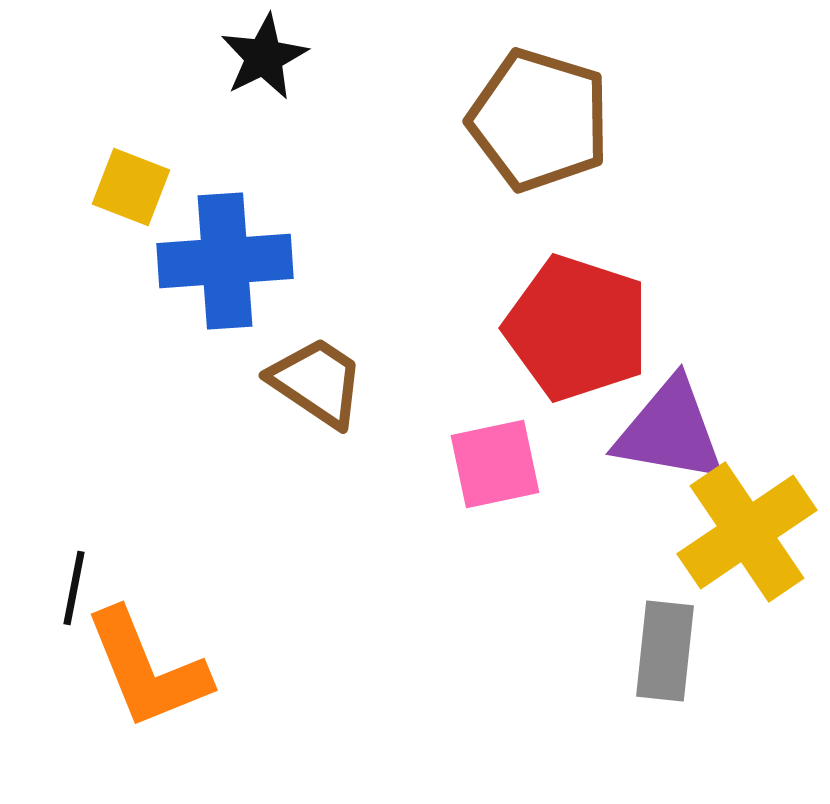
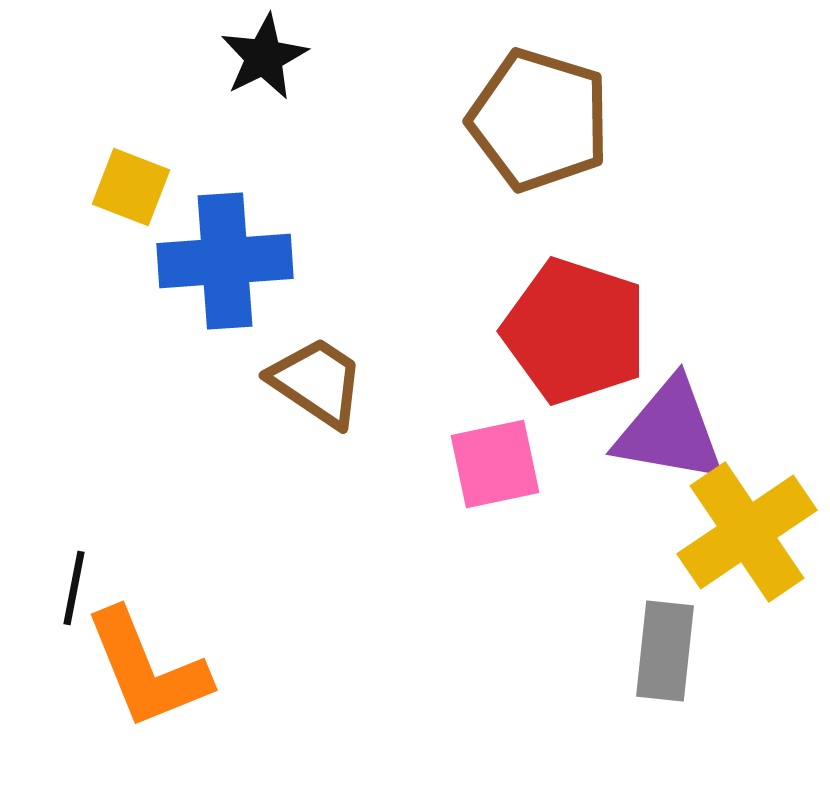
red pentagon: moved 2 px left, 3 px down
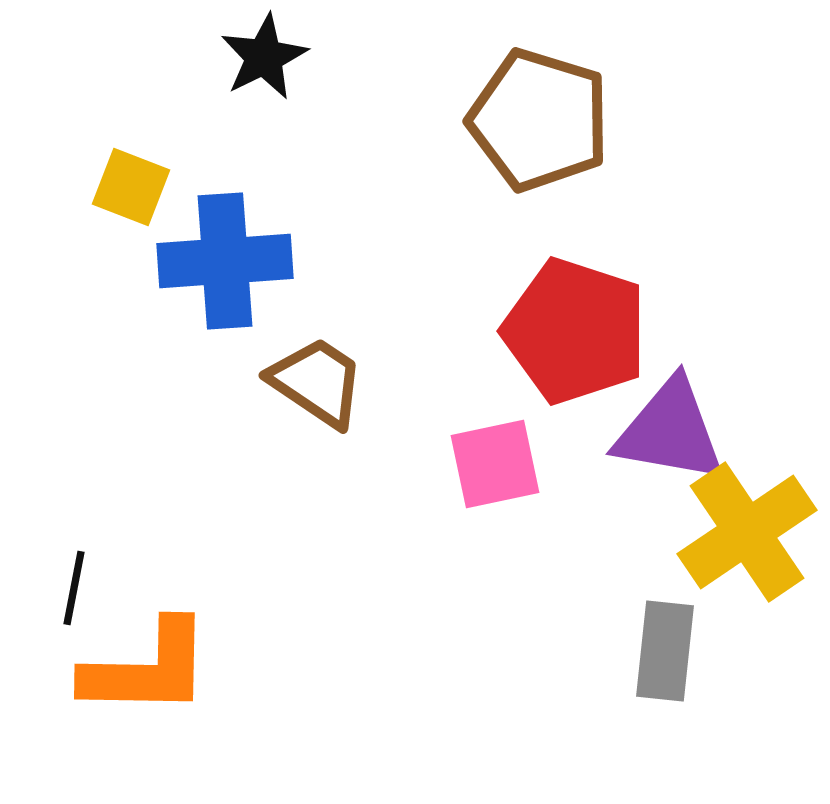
orange L-shape: rotated 67 degrees counterclockwise
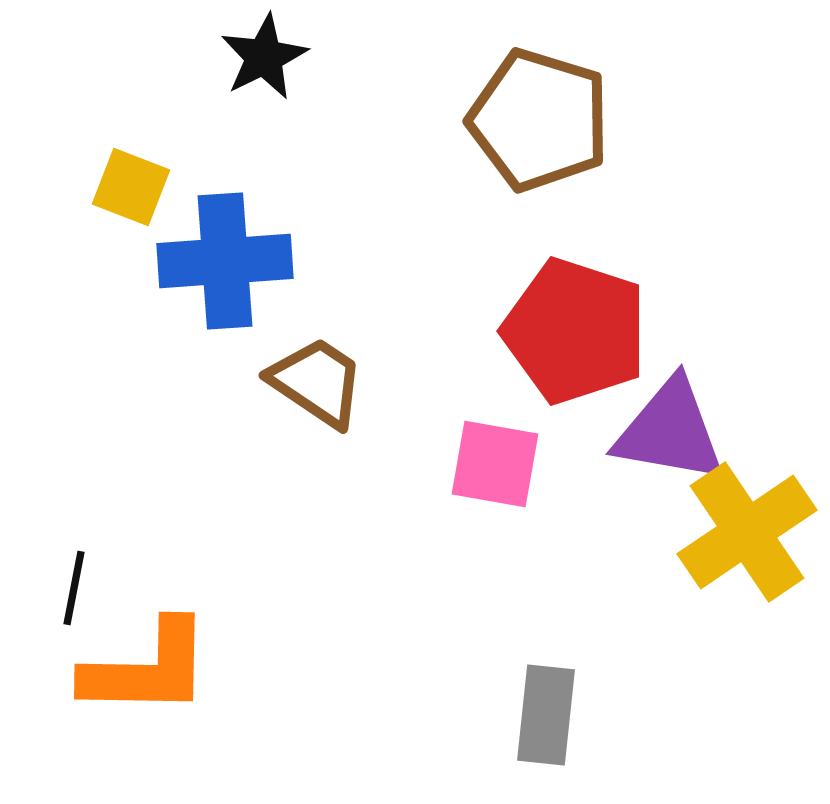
pink square: rotated 22 degrees clockwise
gray rectangle: moved 119 px left, 64 px down
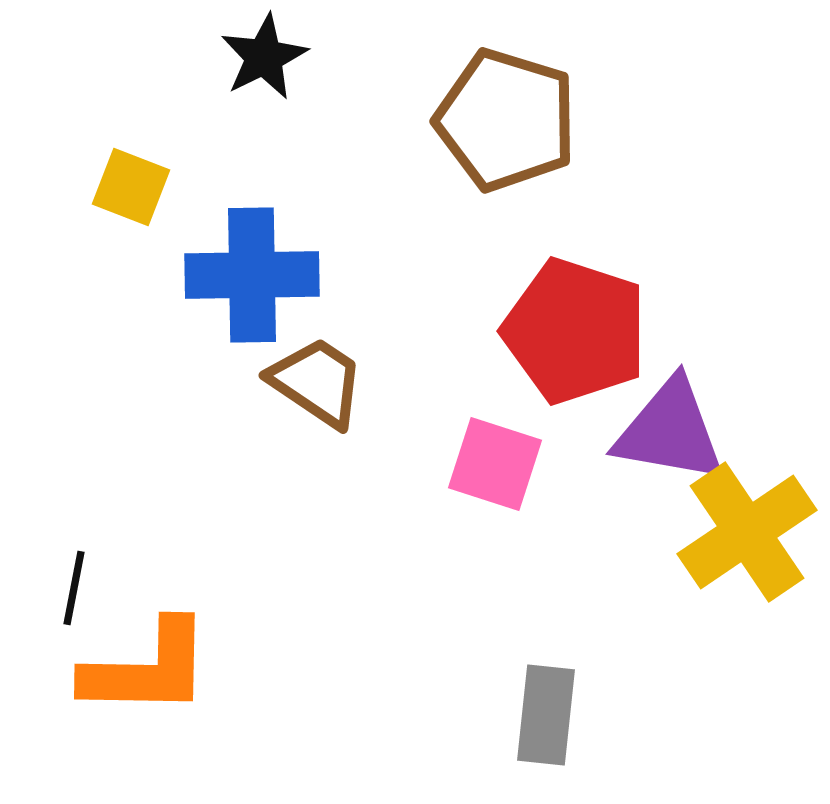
brown pentagon: moved 33 px left
blue cross: moved 27 px right, 14 px down; rotated 3 degrees clockwise
pink square: rotated 8 degrees clockwise
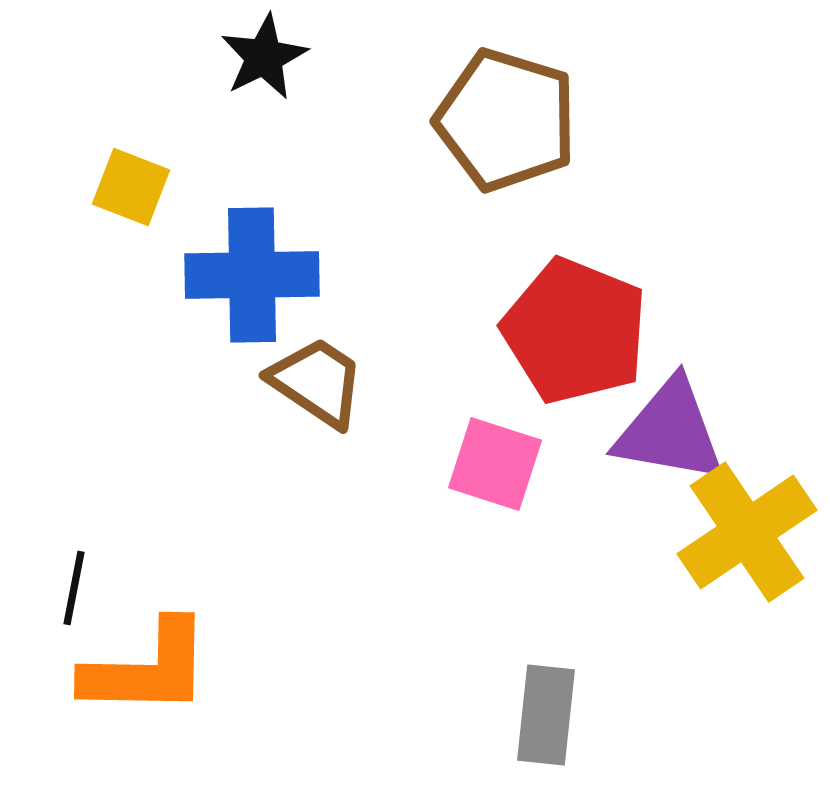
red pentagon: rotated 4 degrees clockwise
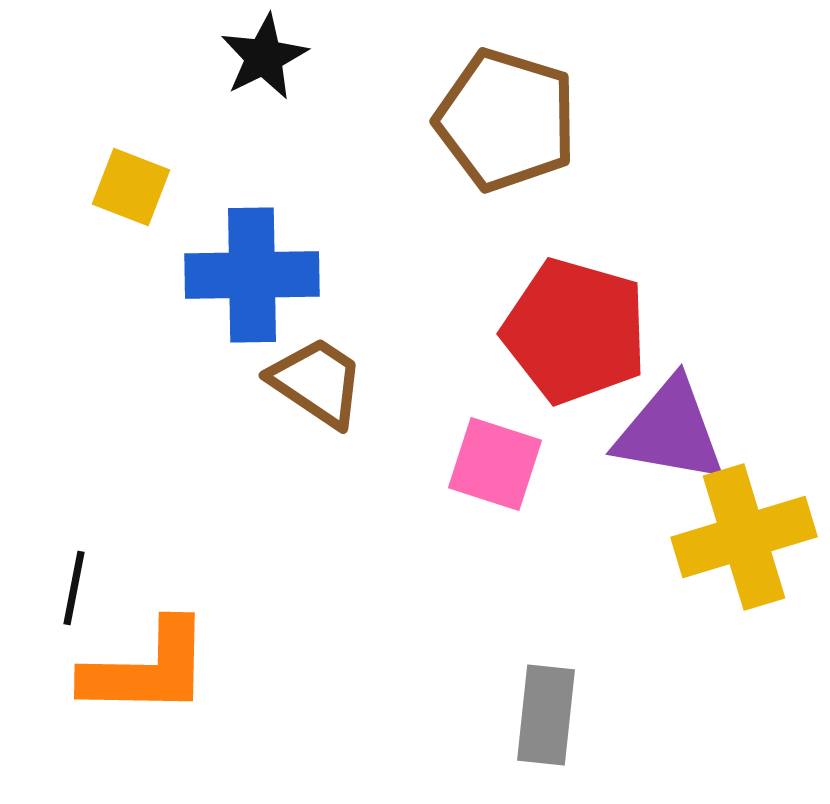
red pentagon: rotated 6 degrees counterclockwise
yellow cross: moved 3 px left, 5 px down; rotated 17 degrees clockwise
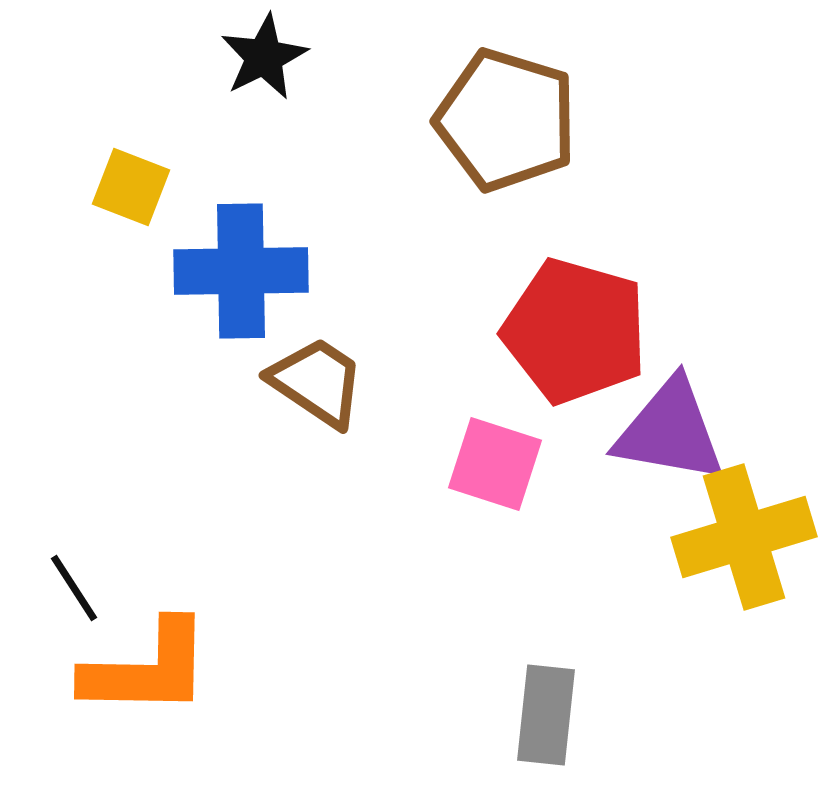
blue cross: moved 11 px left, 4 px up
black line: rotated 44 degrees counterclockwise
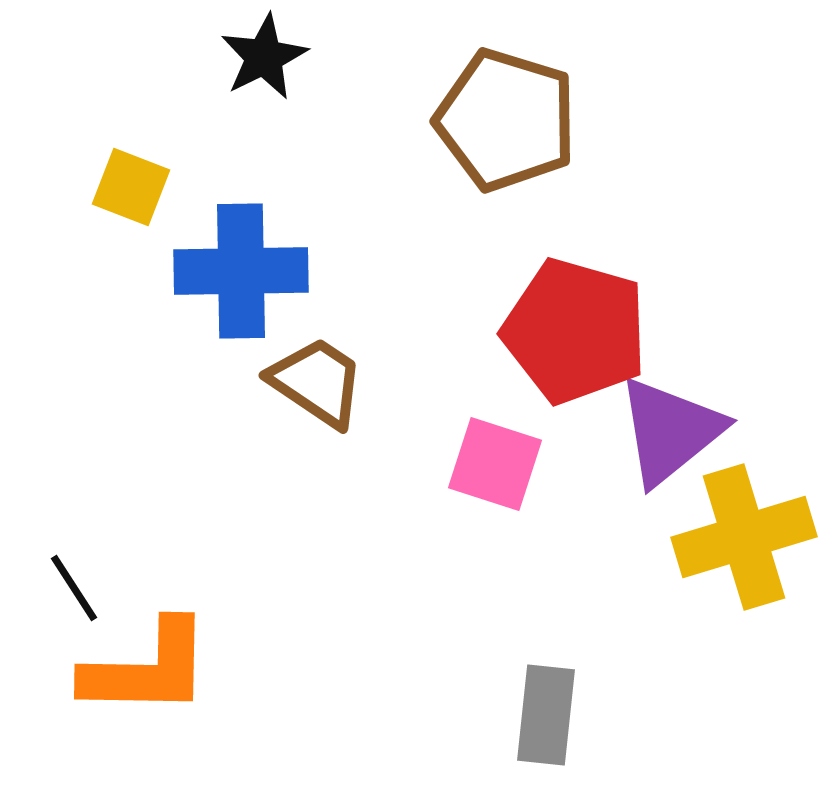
purple triangle: rotated 49 degrees counterclockwise
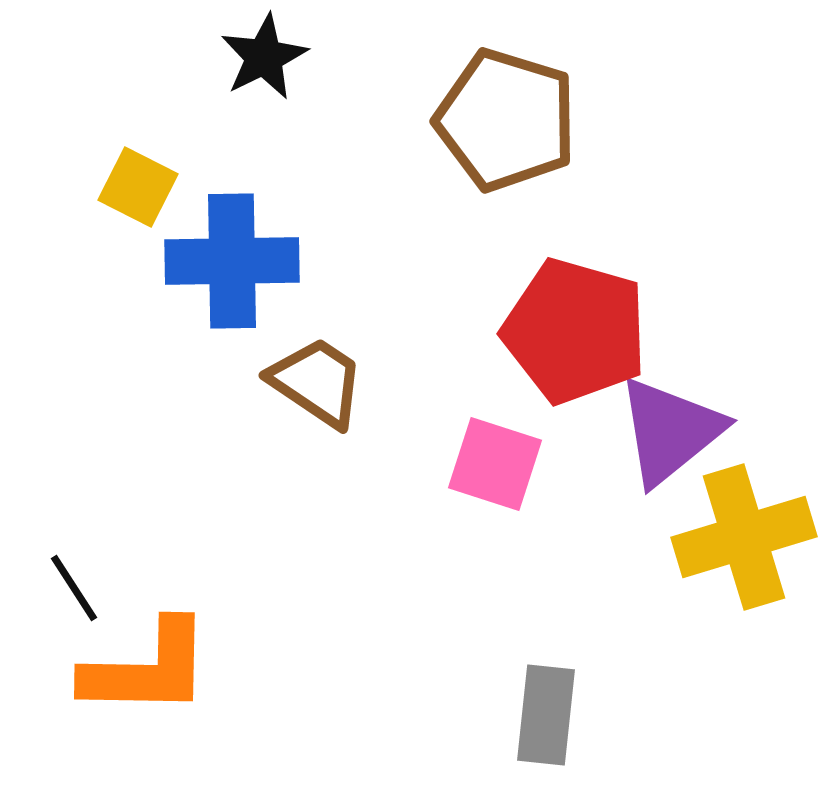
yellow square: moved 7 px right; rotated 6 degrees clockwise
blue cross: moved 9 px left, 10 px up
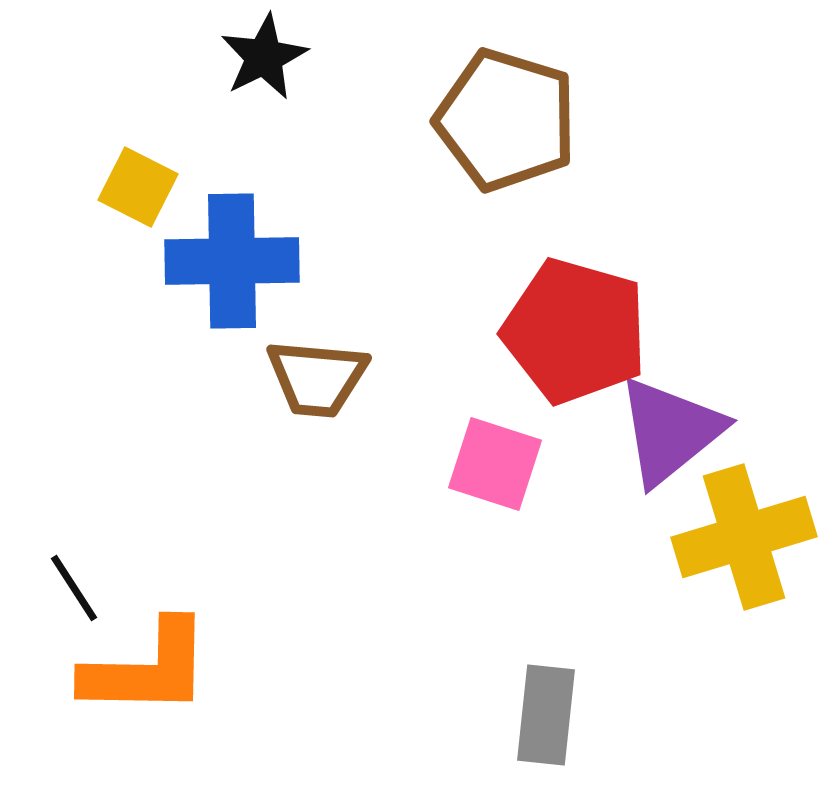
brown trapezoid: moved 4 px up; rotated 151 degrees clockwise
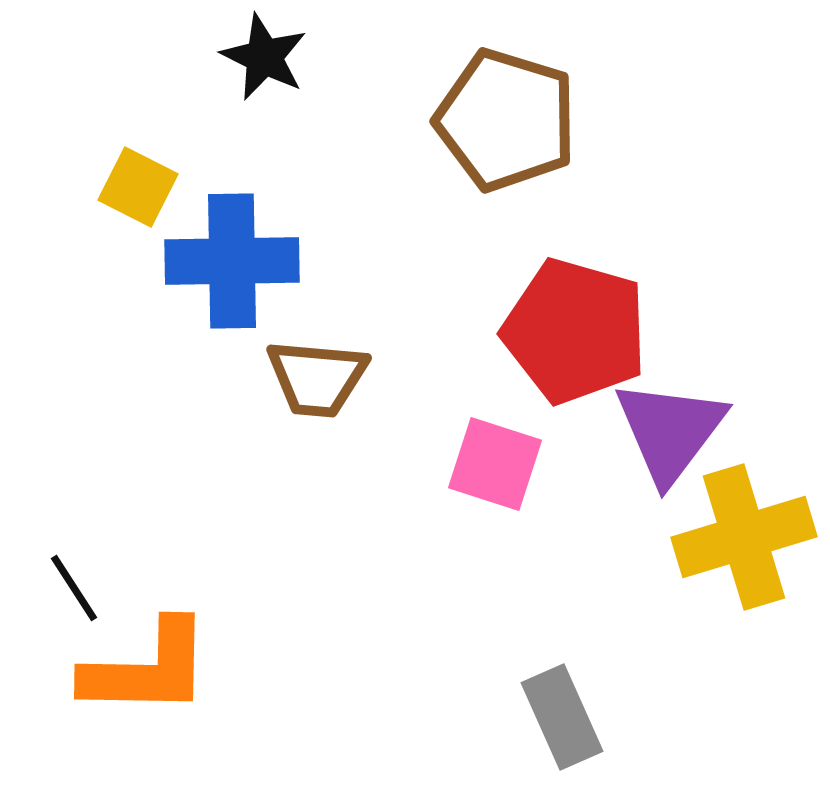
black star: rotated 20 degrees counterclockwise
purple triangle: rotated 14 degrees counterclockwise
gray rectangle: moved 16 px right, 2 px down; rotated 30 degrees counterclockwise
